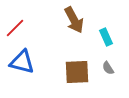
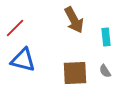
cyan rectangle: rotated 18 degrees clockwise
blue triangle: moved 1 px right, 2 px up
gray semicircle: moved 3 px left, 3 px down
brown square: moved 2 px left, 1 px down
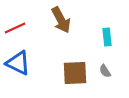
brown arrow: moved 13 px left
red line: rotated 20 degrees clockwise
cyan rectangle: moved 1 px right
blue triangle: moved 5 px left, 3 px down; rotated 12 degrees clockwise
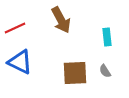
blue triangle: moved 2 px right, 1 px up
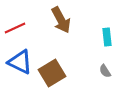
brown square: moved 23 px left; rotated 28 degrees counterclockwise
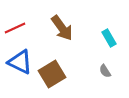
brown arrow: moved 1 px right, 8 px down; rotated 8 degrees counterclockwise
cyan rectangle: moved 2 px right, 1 px down; rotated 24 degrees counterclockwise
brown square: moved 1 px down
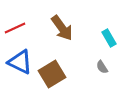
gray semicircle: moved 3 px left, 4 px up
